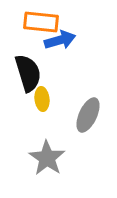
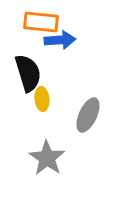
blue arrow: rotated 12 degrees clockwise
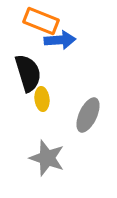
orange rectangle: moved 1 px up; rotated 16 degrees clockwise
gray star: rotated 15 degrees counterclockwise
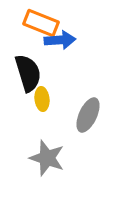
orange rectangle: moved 2 px down
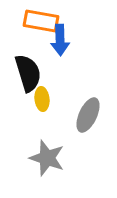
orange rectangle: moved 2 px up; rotated 12 degrees counterclockwise
blue arrow: rotated 92 degrees clockwise
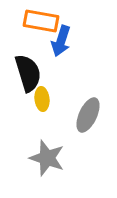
blue arrow: moved 1 px right, 1 px down; rotated 20 degrees clockwise
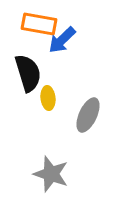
orange rectangle: moved 2 px left, 3 px down
blue arrow: moved 1 px right, 1 px up; rotated 28 degrees clockwise
yellow ellipse: moved 6 px right, 1 px up
gray star: moved 4 px right, 16 px down
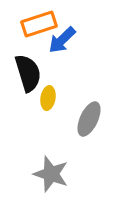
orange rectangle: rotated 28 degrees counterclockwise
yellow ellipse: rotated 15 degrees clockwise
gray ellipse: moved 1 px right, 4 px down
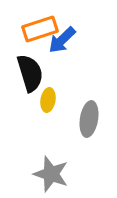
orange rectangle: moved 1 px right, 5 px down
black semicircle: moved 2 px right
yellow ellipse: moved 2 px down
gray ellipse: rotated 16 degrees counterclockwise
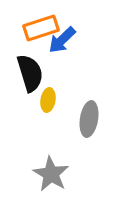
orange rectangle: moved 1 px right, 1 px up
gray star: rotated 12 degrees clockwise
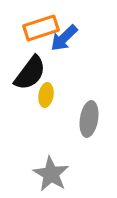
blue arrow: moved 2 px right, 2 px up
black semicircle: rotated 54 degrees clockwise
yellow ellipse: moved 2 px left, 5 px up
